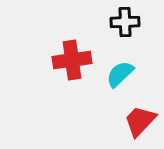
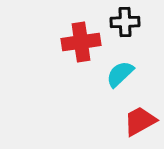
red cross: moved 9 px right, 18 px up
red trapezoid: rotated 18 degrees clockwise
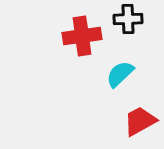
black cross: moved 3 px right, 3 px up
red cross: moved 1 px right, 6 px up
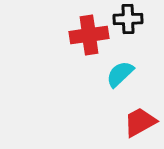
red cross: moved 7 px right, 1 px up
red trapezoid: moved 1 px down
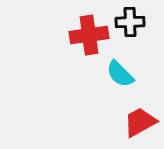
black cross: moved 2 px right, 3 px down
cyan semicircle: rotated 92 degrees counterclockwise
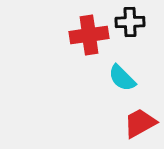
cyan semicircle: moved 2 px right, 4 px down
red trapezoid: moved 1 px down
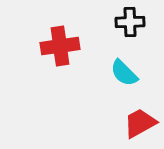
red cross: moved 29 px left, 11 px down
cyan semicircle: moved 2 px right, 5 px up
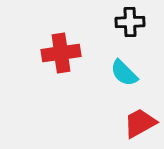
red cross: moved 1 px right, 7 px down
